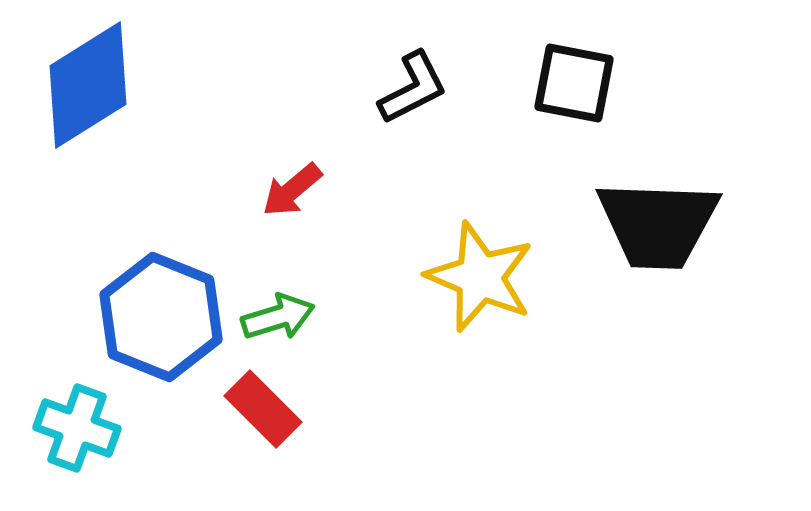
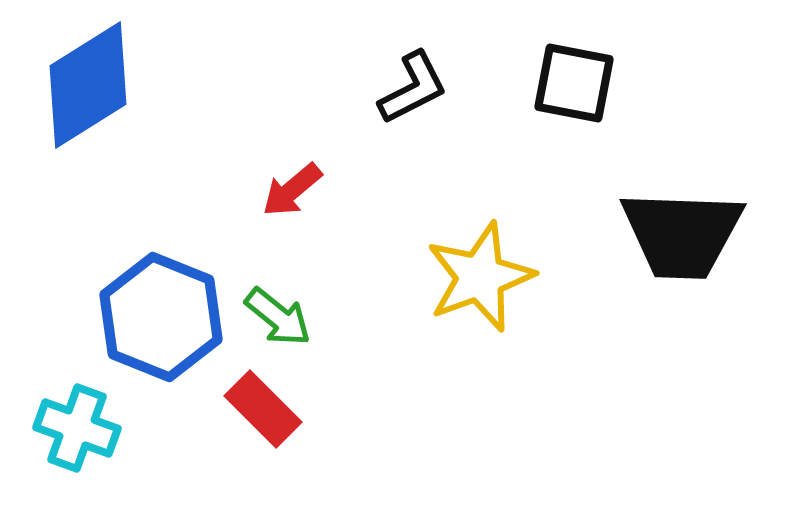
black trapezoid: moved 24 px right, 10 px down
yellow star: rotated 29 degrees clockwise
green arrow: rotated 56 degrees clockwise
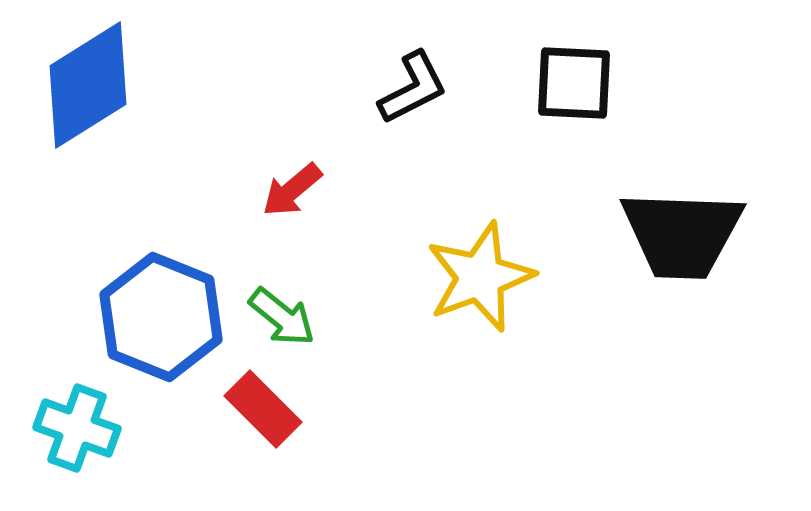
black square: rotated 8 degrees counterclockwise
green arrow: moved 4 px right
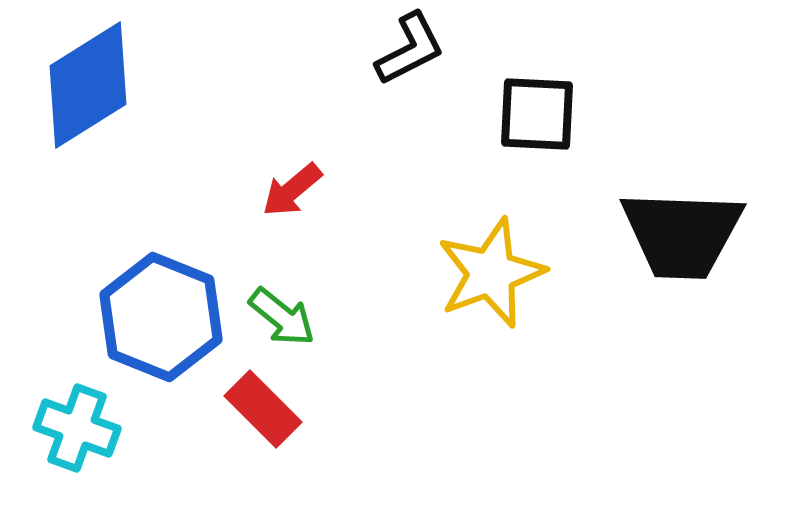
black square: moved 37 px left, 31 px down
black L-shape: moved 3 px left, 39 px up
yellow star: moved 11 px right, 4 px up
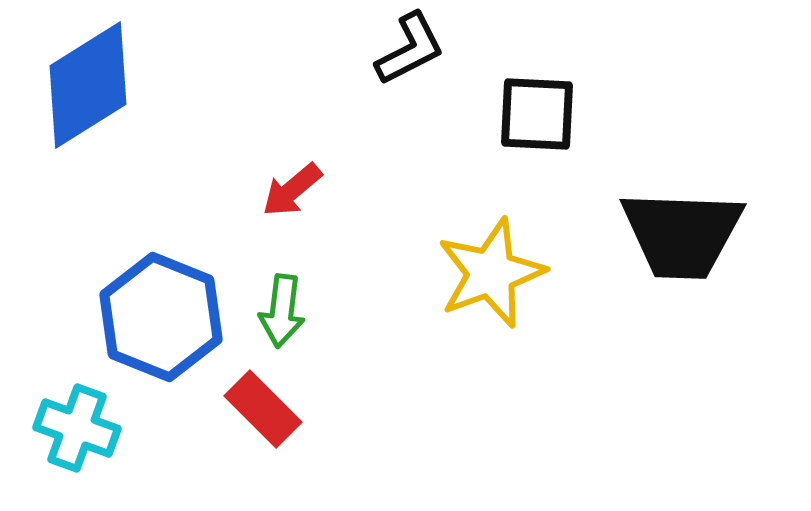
green arrow: moved 6 px up; rotated 58 degrees clockwise
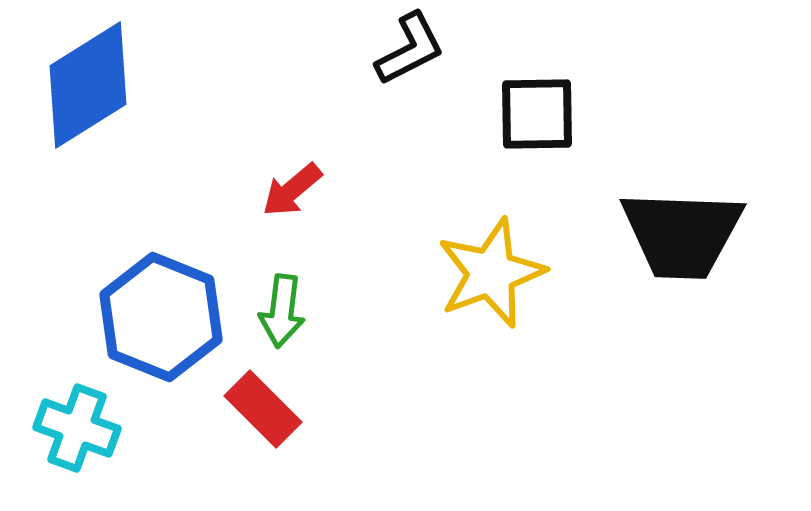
black square: rotated 4 degrees counterclockwise
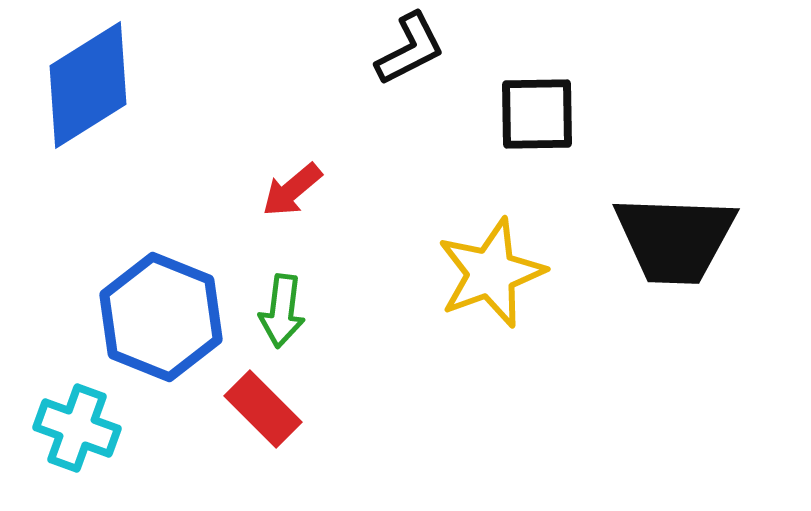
black trapezoid: moved 7 px left, 5 px down
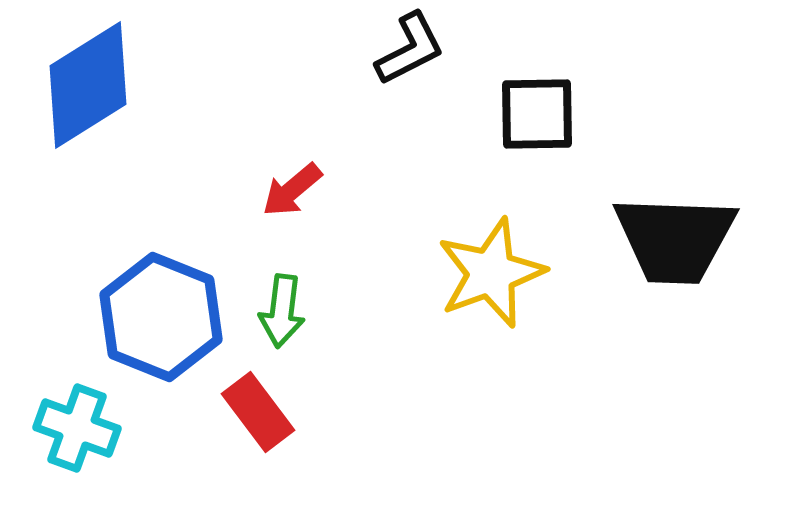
red rectangle: moved 5 px left, 3 px down; rotated 8 degrees clockwise
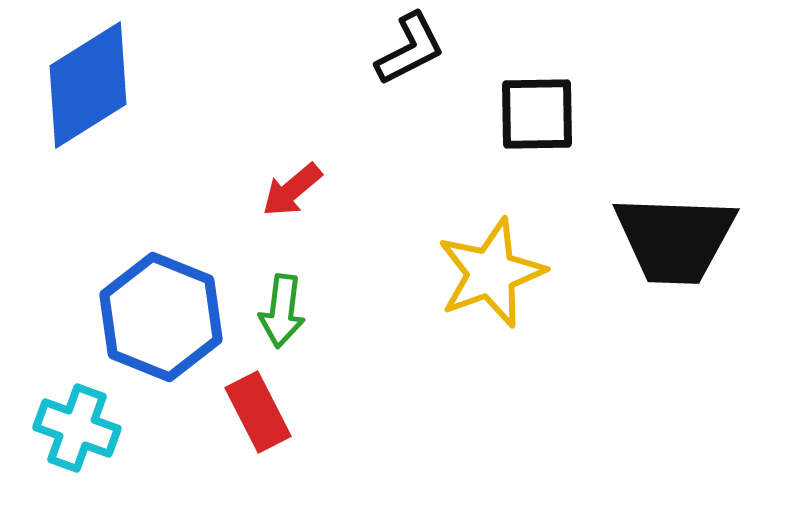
red rectangle: rotated 10 degrees clockwise
